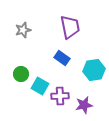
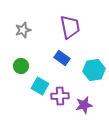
green circle: moved 8 px up
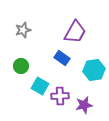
purple trapezoid: moved 5 px right, 5 px down; rotated 40 degrees clockwise
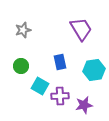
purple trapezoid: moved 6 px right, 3 px up; rotated 60 degrees counterclockwise
blue rectangle: moved 2 px left, 4 px down; rotated 42 degrees clockwise
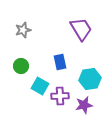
cyan hexagon: moved 4 px left, 9 px down
